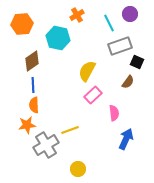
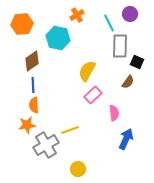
gray rectangle: rotated 70 degrees counterclockwise
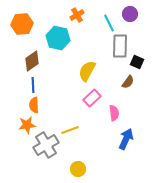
pink rectangle: moved 1 px left, 3 px down
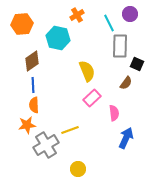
black square: moved 2 px down
yellow semicircle: rotated 130 degrees clockwise
brown semicircle: moved 2 px left, 1 px down
blue arrow: moved 1 px up
